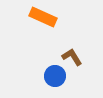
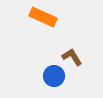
blue circle: moved 1 px left
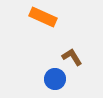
blue circle: moved 1 px right, 3 px down
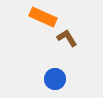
brown L-shape: moved 5 px left, 19 px up
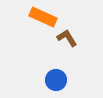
blue circle: moved 1 px right, 1 px down
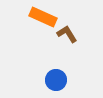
brown L-shape: moved 4 px up
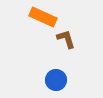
brown L-shape: moved 1 px left, 5 px down; rotated 15 degrees clockwise
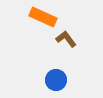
brown L-shape: rotated 20 degrees counterclockwise
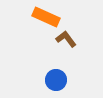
orange rectangle: moved 3 px right
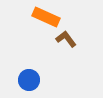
blue circle: moved 27 px left
